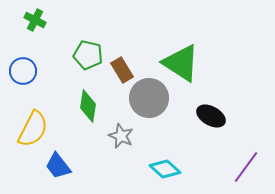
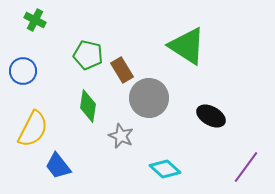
green triangle: moved 6 px right, 17 px up
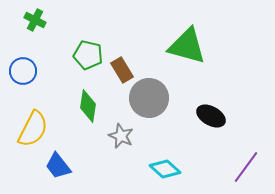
green triangle: rotated 18 degrees counterclockwise
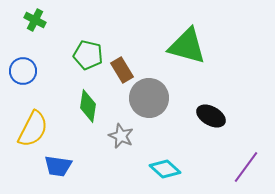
blue trapezoid: rotated 44 degrees counterclockwise
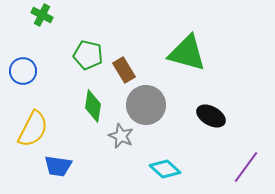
green cross: moved 7 px right, 5 px up
green triangle: moved 7 px down
brown rectangle: moved 2 px right
gray circle: moved 3 px left, 7 px down
green diamond: moved 5 px right
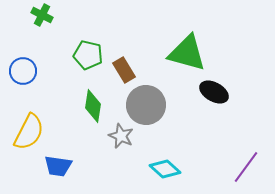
black ellipse: moved 3 px right, 24 px up
yellow semicircle: moved 4 px left, 3 px down
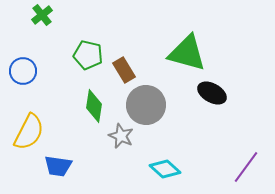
green cross: rotated 25 degrees clockwise
black ellipse: moved 2 px left, 1 px down
green diamond: moved 1 px right
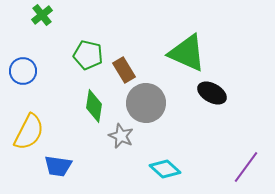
green triangle: rotated 9 degrees clockwise
gray circle: moved 2 px up
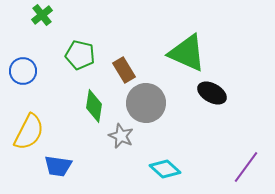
green pentagon: moved 8 px left
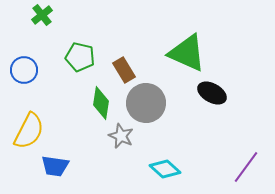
green pentagon: moved 2 px down
blue circle: moved 1 px right, 1 px up
green diamond: moved 7 px right, 3 px up
yellow semicircle: moved 1 px up
blue trapezoid: moved 3 px left
